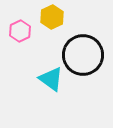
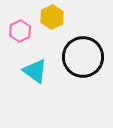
black circle: moved 2 px down
cyan triangle: moved 16 px left, 8 px up
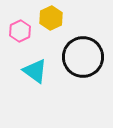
yellow hexagon: moved 1 px left, 1 px down
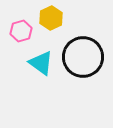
pink hexagon: moved 1 px right; rotated 10 degrees clockwise
cyan triangle: moved 6 px right, 8 px up
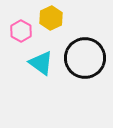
pink hexagon: rotated 15 degrees counterclockwise
black circle: moved 2 px right, 1 px down
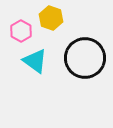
yellow hexagon: rotated 15 degrees counterclockwise
cyan triangle: moved 6 px left, 2 px up
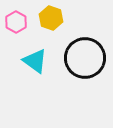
pink hexagon: moved 5 px left, 9 px up
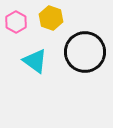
black circle: moved 6 px up
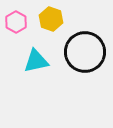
yellow hexagon: moved 1 px down
cyan triangle: moved 1 px right; rotated 48 degrees counterclockwise
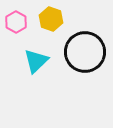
cyan triangle: rotated 32 degrees counterclockwise
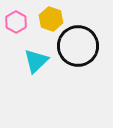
black circle: moved 7 px left, 6 px up
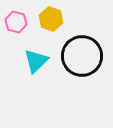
pink hexagon: rotated 15 degrees counterclockwise
black circle: moved 4 px right, 10 px down
